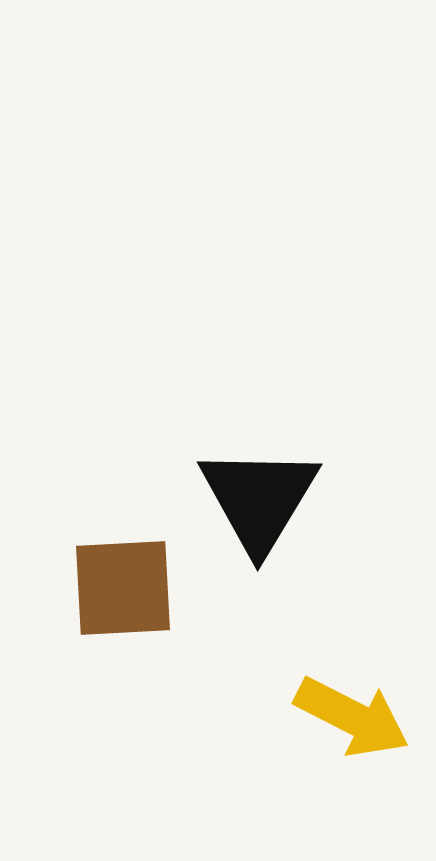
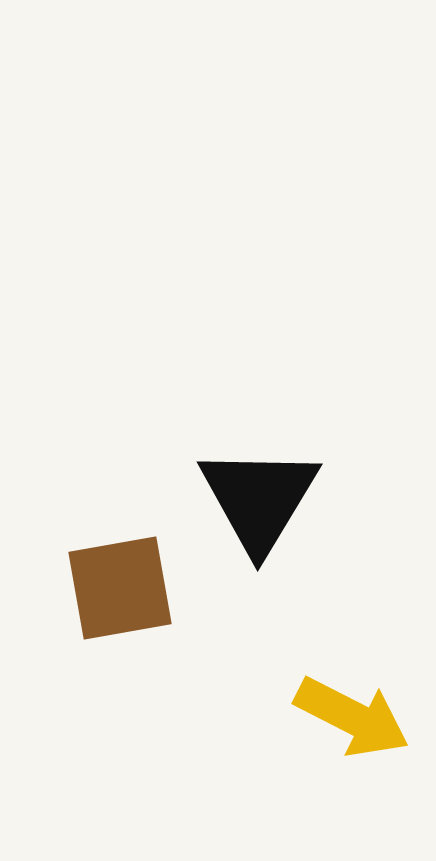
brown square: moved 3 px left; rotated 7 degrees counterclockwise
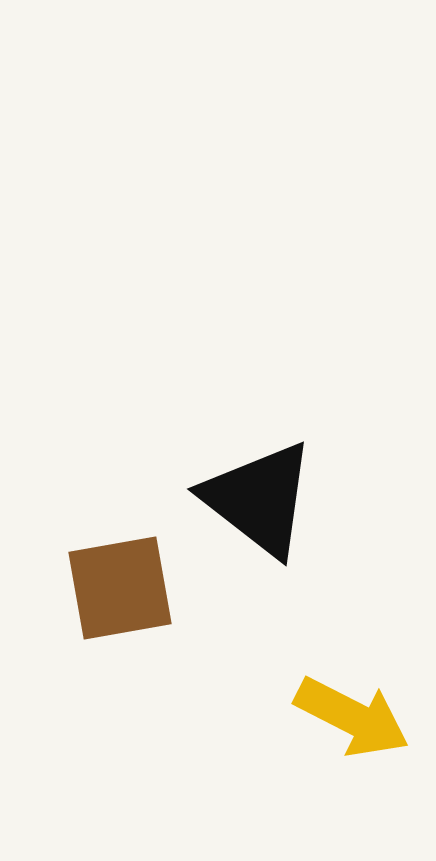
black triangle: rotated 23 degrees counterclockwise
